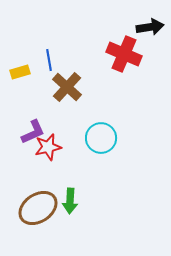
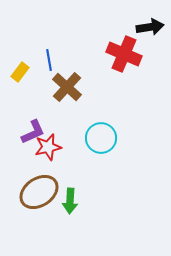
yellow rectangle: rotated 36 degrees counterclockwise
brown ellipse: moved 1 px right, 16 px up
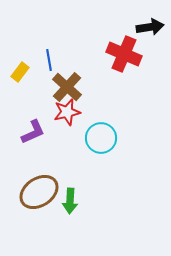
red star: moved 19 px right, 35 px up
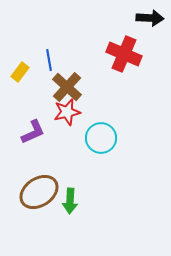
black arrow: moved 9 px up; rotated 12 degrees clockwise
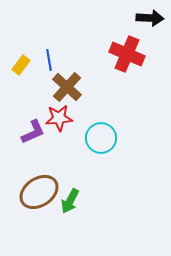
red cross: moved 3 px right
yellow rectangle: moved 1 px right, 7 px up
red star: moved 8 px left, 6 px down; rotated 8 degrees clockwise
green arrow: rotated 25 degrees clockwise
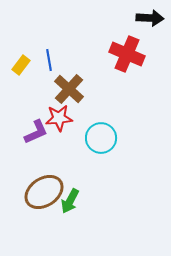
brown cross: moved 2 px right, 2 px down
purple L-shape: moved 3 px right
brown ellipse: moved 5 px right
